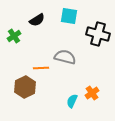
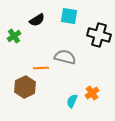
black cross: moved 1 px right, 1 px down
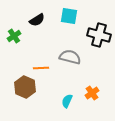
gray semicircle: moved 5 px right
brown hexagon: rotated 10 degrees counterclockwise
cyan semicircle: moved 5 px left
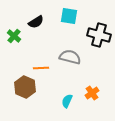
black semicircle: moved 1 px left, 2 px down
green cross: rotated 16 degrees counterclockwise
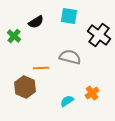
black cross: rotated 20 degrees clockwise
cyan semicircle: rotated 32 degrees clockwise
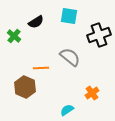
black cross: rotated 35 degrees clockwise
gray semicircle: rotated 25 degrees clockwise
cyan semicircle: moved 9 px down
